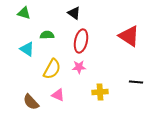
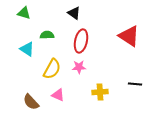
black line: moved 1 px left, 2 px down
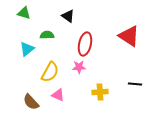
black triangle: moved 6 px left, 3 px down
red ellipse: moved 4 px right, 3 px down
cyan triangle: rotated 49 degrees clockwise
yellow semicircle: moved 2 px left, 3 px down
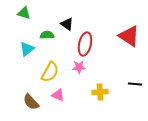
black triangle: moved 1 px left, 8 px down
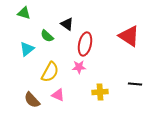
green semicircle: moved 1 px down; rotated 136 degrees counterclockwise
brown semicircle: moved 1 px right, 2 px up
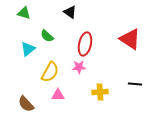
black triangle: moved 3 px right, 12 px up
red triangle: moved 1 px right, 3 px down
cyan triangle: moved 1 px right
pink triangle: rotated 24 degrees counterclockwise
brown semicircle: moved 6 px left, 4 px down
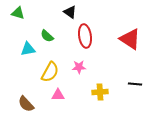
green triangle: moved 6 px left
red ellipse: moved 8 px up; rotated 20 degrees counterclockwise
cyan triangle: rotated 28 degrees clockwise
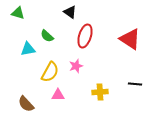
red ellipse: rotated 25 degrees clockwise
pink star: moved 3 px left, 1 px up; rotated 16 degrees counterclockwise
